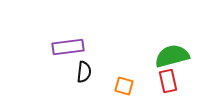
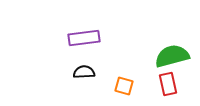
purple rectangle: moved 16 px right, 9 px up
black semicircle: rotated 100 degrees counterclockwise
red rectangle: moved 3 px down
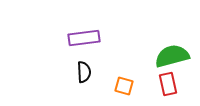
black semicircle: rotated 90 degrees clockwise
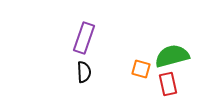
purple rectangle: rotated 64 degrees counterclockwise
orange square: moved 17 px right, 17 px up
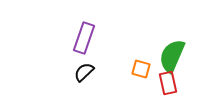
green semicircle: rotated 52 degrees counterclockwise
black semicircle: rotated 130 degrees counterclockwise
red rectangle: moved 1 px up
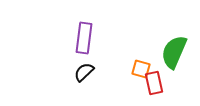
purple rectangle: rotated 12 degrees counterclockwise
green semicircle: moved 2 px right, 4 px up
red rectangle: moved 14 px left
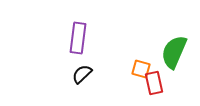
purple rectangle: moved 6 px left
black semicircle: moved 2 px left, 2 px down
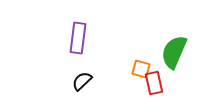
black semicircle: moved 7 px down
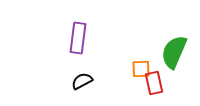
orange square: rotated 18 degrees counterclockwise
black semicircle: rotated 15 degrees clockwise
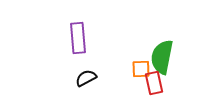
purple rectangle: rotated 12 degrees counterclockwise
green semicircle: moved 12 px left, 5 px down; rotated 12 degrees counterclockwise
black semicircle: moved 4 px right, 3 px up
